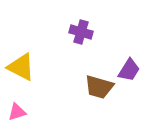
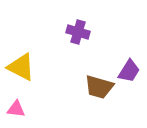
purple cross: moved 3 px left
purple trapezoid: moved 1 px down
pink triangle: moved 1 px left, 3 px up; rotated 24 degrees clockwise
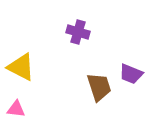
purple trapezoid: moved 2 px right, 3 px down; rotated 80 degrees clockwise
brown trapezoid: rotated 124 degrees counterclockwise
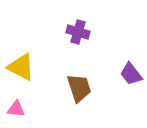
purple trapezoid: rotated 30 degrees clockwise
brown trapezoid: moved 20 px left, 1 px down
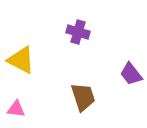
yellow triangle: moved 7 px up
brown trapezoid: moved 4 px right, 9 px down
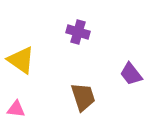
yellow triangle: rotated 8 degrees clockwise
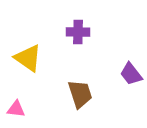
purple cross: rotated 15 degrees counterclockwise
yellow triangle: moved 7 px right, 2 px up
brown trapezoid: moved 3 px left, 3 px up
